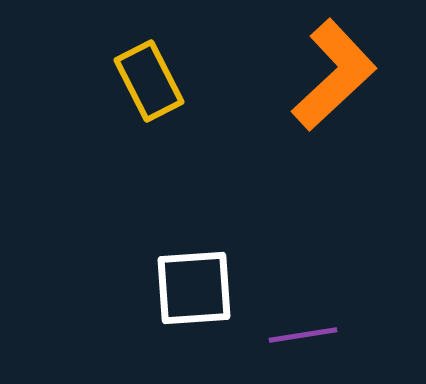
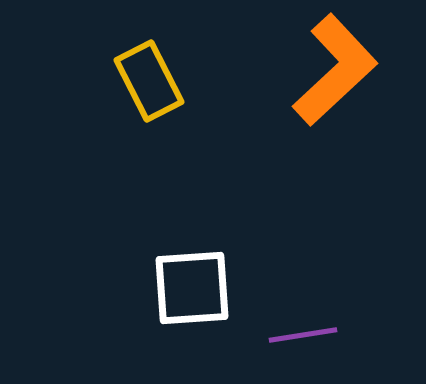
orange L-shape: moved 1 px right, 5 px up
white square: moved 2 px left
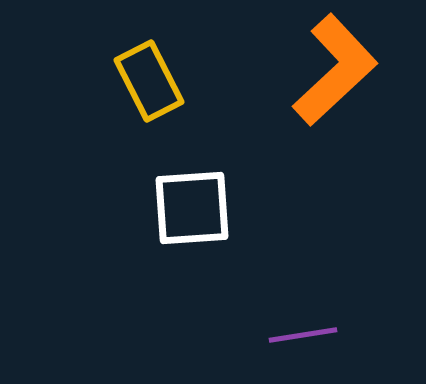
white square: moved 80 px up
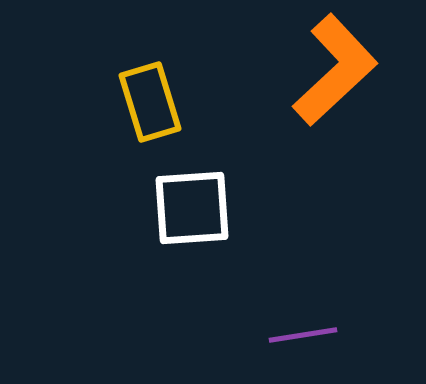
yellow rectangle: moved 1 px right, 21 px down; rotated 10 degrees clockwise
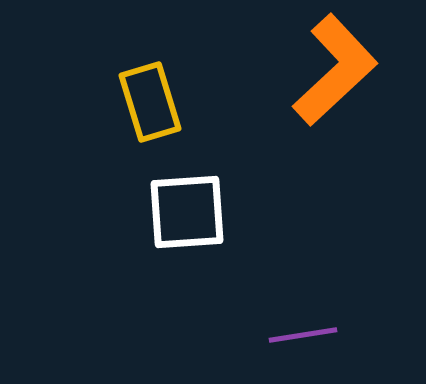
white square: moved 5 px left, 4 px down
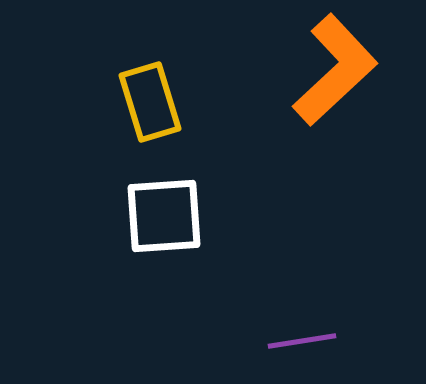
white square: moved 23 px left, 4 px down
purple line: moved 1 px left, 6 px down
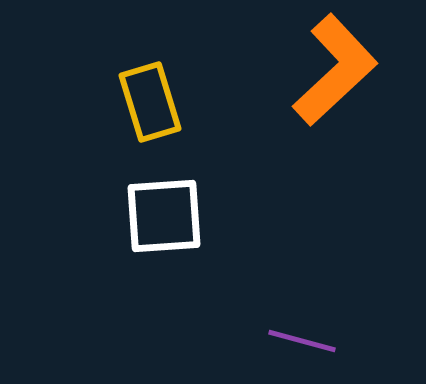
purple line: rotated 24 degrees clockwise
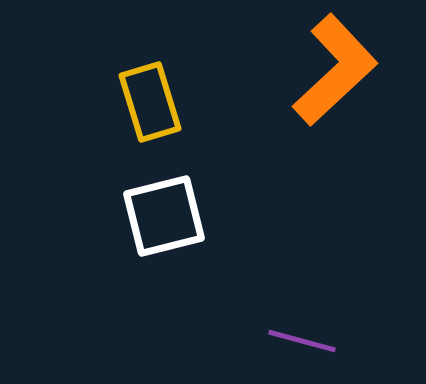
white square: rotated 10 degrees counterclockwise
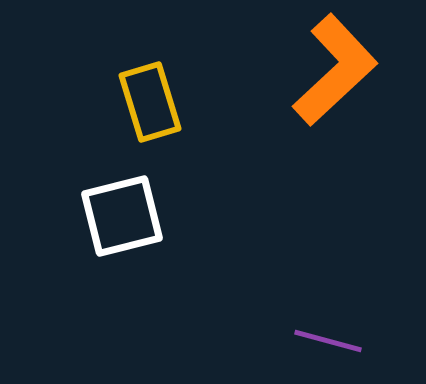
white square: moved 42 px left
purple line: moved 26 px right
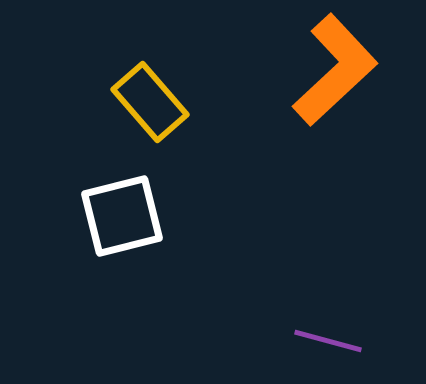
yellow rectangle: rotated 24 degrees counterclockwise
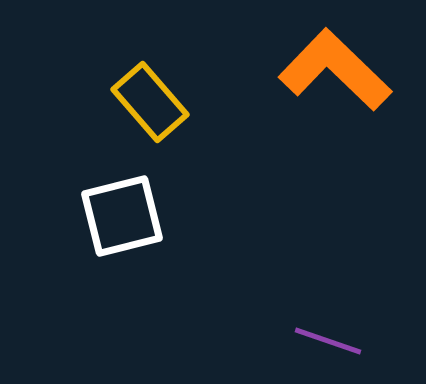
orange L-shape: rotated 93 degrees counterclockwise
purple line: rotated 4 degrees clockwise
